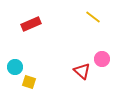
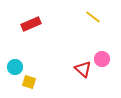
red triangle: moved 1 px right, 2 px up
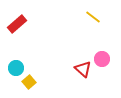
red rectangle: moved 14 px left; rotated 18 degrees counterclockwise
cyan circle: moved 1 px right, 1 px down
yellow square: rotated 32 degrees clockwise
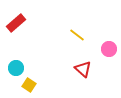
yellow line: moved 16 px left, 18 px down
red rectangle: moved 1 px left, 1 px up
pink circle: moved 7 px right, 10 px up
yellow square: moved 3 px down; rotated 16 degrees counterclockwise
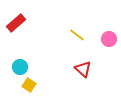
pink circle: moved 10 px up
cyan circle: moved 4 px right, 1 px up
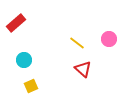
yellow line: moved 8 px down
cyan circle: moved 4 px right, 7 px up
yellow square: moved 2 px right, 1 px down; rotated 32 degrees clockwise
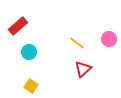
red rectangle: moved 2 px right, 3 px down
cyan circle: moved 5 px right, 8 px up
red triangle: rotated 36 degrees clockwise
yellow square: rotated 32 degrees counterclockwise
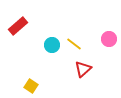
yellow line: moved 3 px left, 1 px down
cyan circle: moved 23 px right, 7 px up
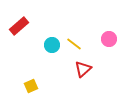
red rectangle: moved 1 px right
yellow square: rotated 32 degrees clockwise
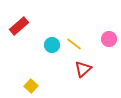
yellow square: rotated 24 degrees counterclockwise
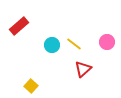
pink circle: moved 2 px left, 3 px down
